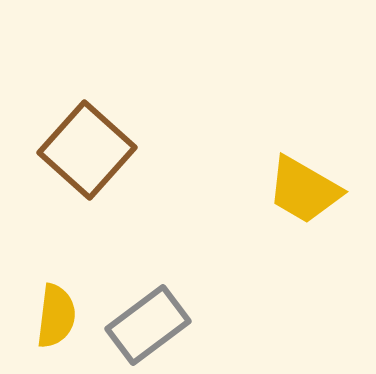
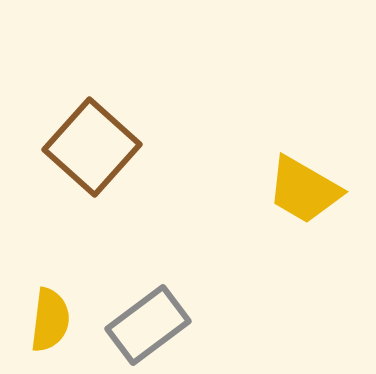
brown square: moved 5 px right, 3 px up
yellow semicircle: moved 6 px left, 4 px down
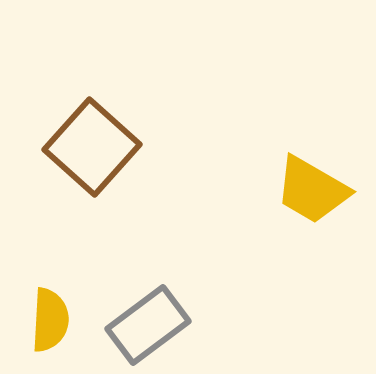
yellow trapezoid: moved 8 px right
yellow semicircle: rotated 4 degrees counterclockwise
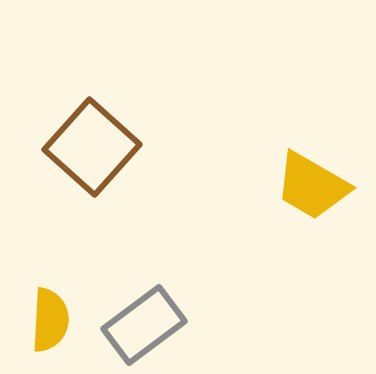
yellow trapezoid: moved 4 px up
gray rectangle: moved 4 px left
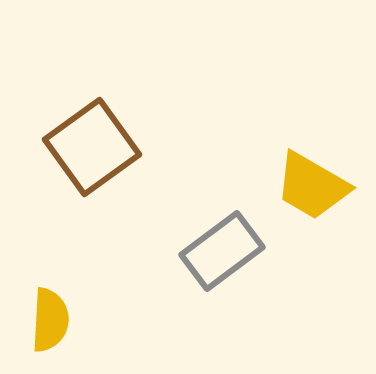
brown square: rotated 12 degrees clockwise
gray rectangle: moved 78 px right, 74 px up
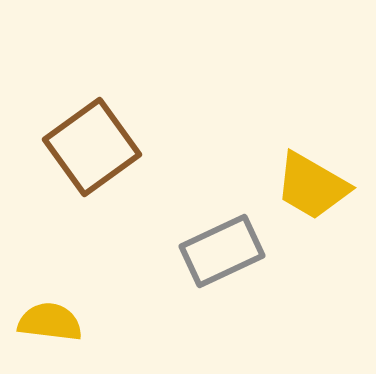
gray rectangle: rotated 12 degrees clockwise
yellow semicircle: moved 2 px down; rotated 86 degrees counterclockwise
